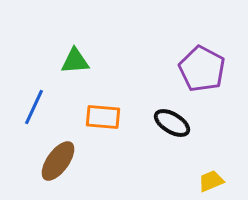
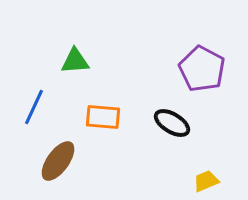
yellow trapezoid: moved 5 px left
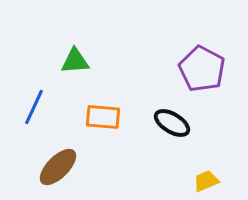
brown ellipse: moved 6 px down; rotated 9 degrees clockwise
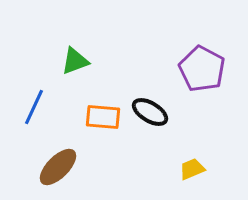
green triangle: rotated 16 degrees counterclockwise
black ellipse: moved 22 px left, 11 px up
yellow trapezoid: moved 14 px left, 12 px up
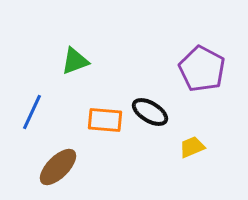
blue line: moved 2 px left, 5 px down
orange rectangle: moved 2 px right, 3 px down
yellow trapezoid: moved 22 px up
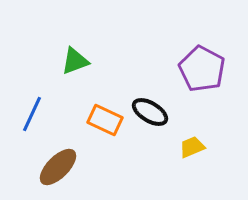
blue line: moved 2 px down
orange rectangle: rotated 20 degrees clockwise
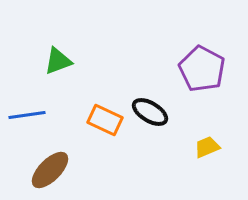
green triangle: moved 17 px left
blue line: moved 5 px left, 1 px down; rotated 57 degrees clockwise
yellow trapezoid: moved 15 px right
brown ellipse: moved 8 px left, 3 px down
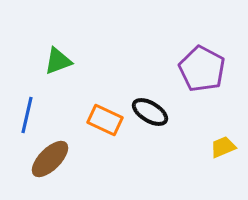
blue line: rotated 69 degrees counterclockwise
yellow trapezoid: moved 16 px right
brown ellipse: moved 11 px up
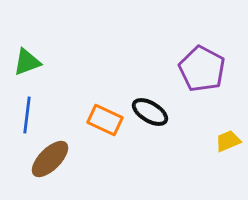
green triangle: moved 31 px left, 1 px down
blue line: rotated 6 degrees counterclockwise
yellow trapezoid: moved 5 px right, 6 px up
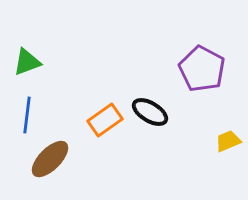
orange rectangle: rotated 60 degrees counterclockwise
